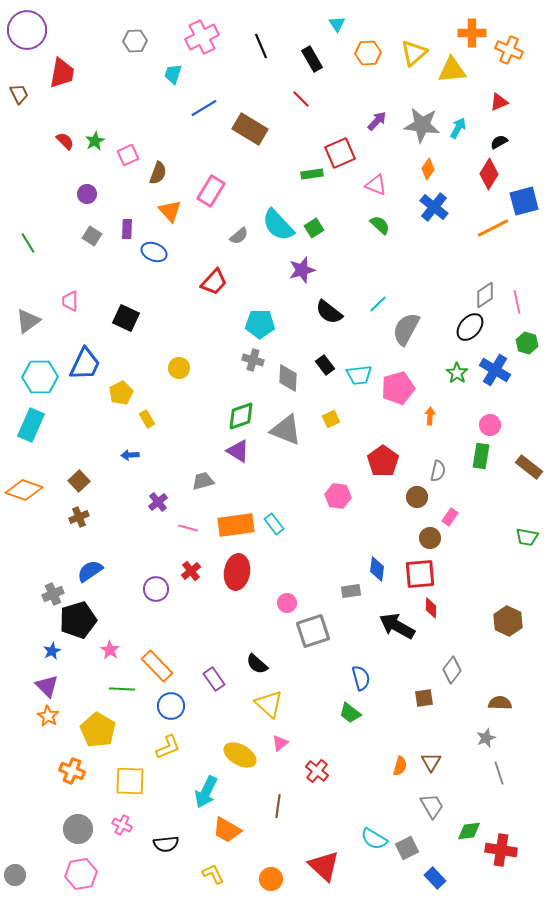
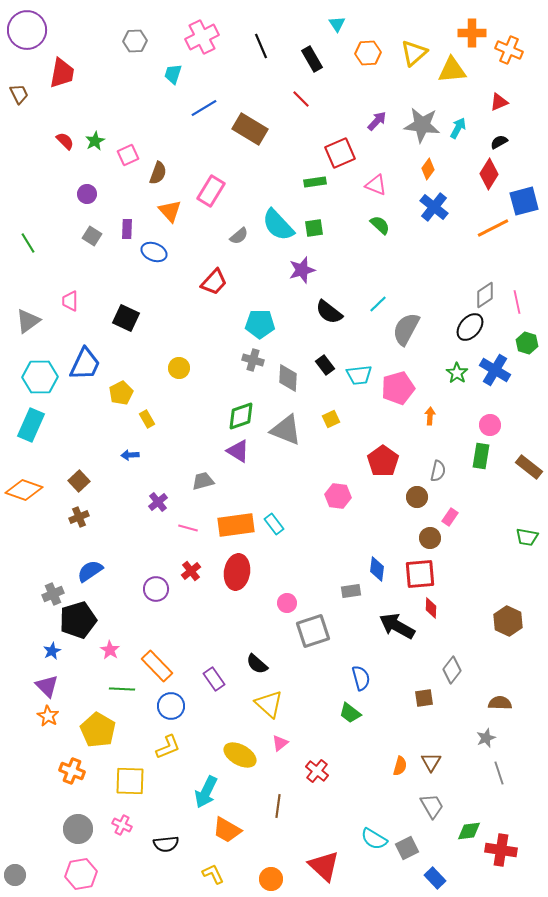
green rectangle at (312, 174): moved 3 px right, 8 px down
green square at (314, 228): rotated 24 degrees clockwise
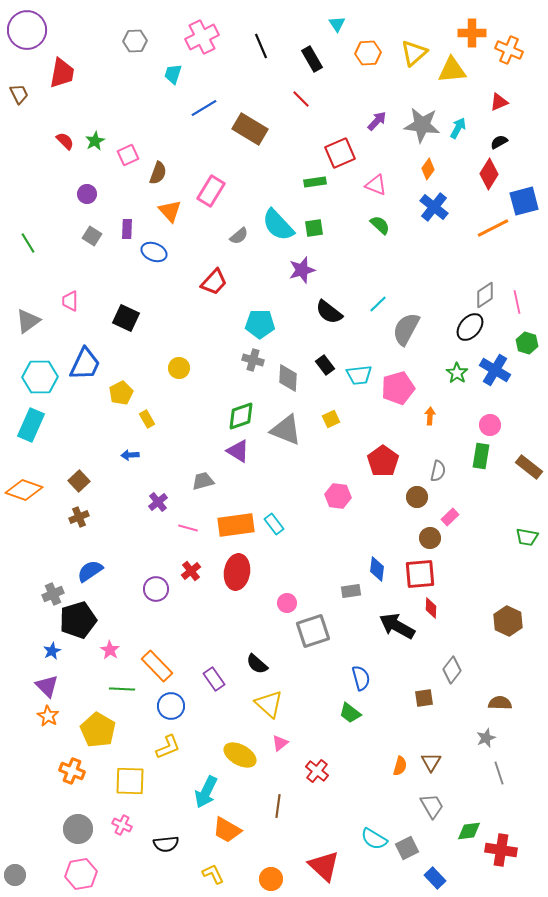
pink rectangle at (450, 517): rotated 12 degrees clockwise
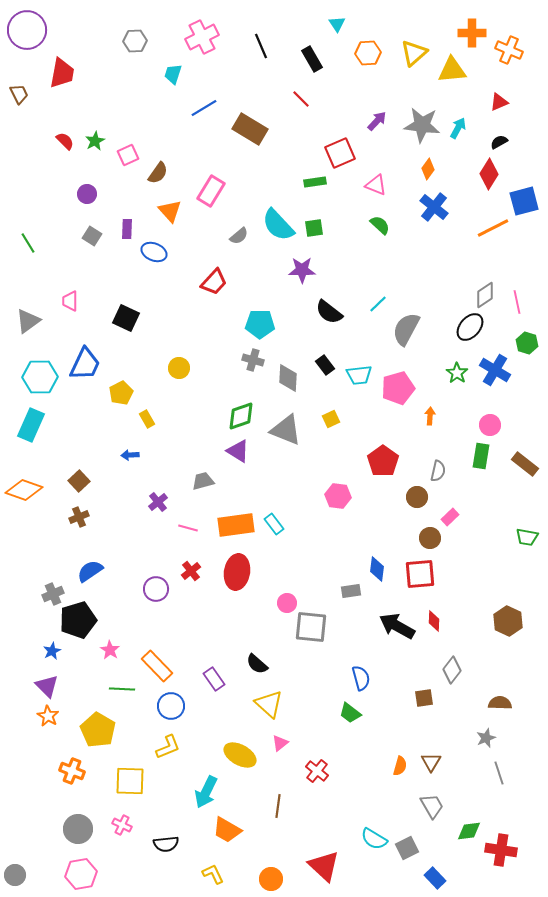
brown semicircle at (158, 173): rotated 15 degrees clockwise
purple star at (302, 270): rotated 16 degrees clockwise
brown rectangle at (529, 467): moved 4 px left, 3 px up
red diamond at (431, 608): moved 3 px right, 13 px down
gray square at (313, 631): moved 2 px left, 4 px up; rotated 24 degrees clockwise
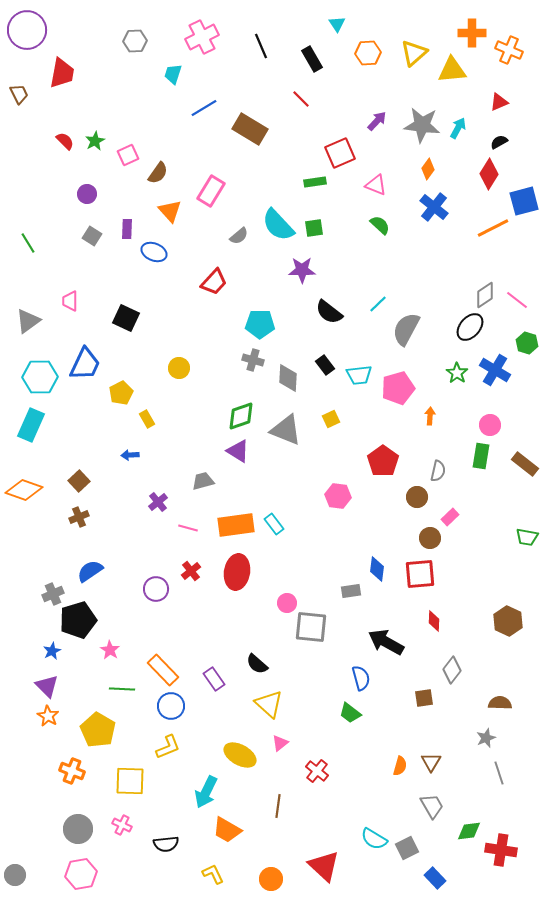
pink line at (517, 302): moved 2 px up; rotated 40 degrees counterclockwise
black arrow at (397, 626): moved 11 px left, 16 px down
orange rectangle at (157, 666): moved 6 px right, 4 px down
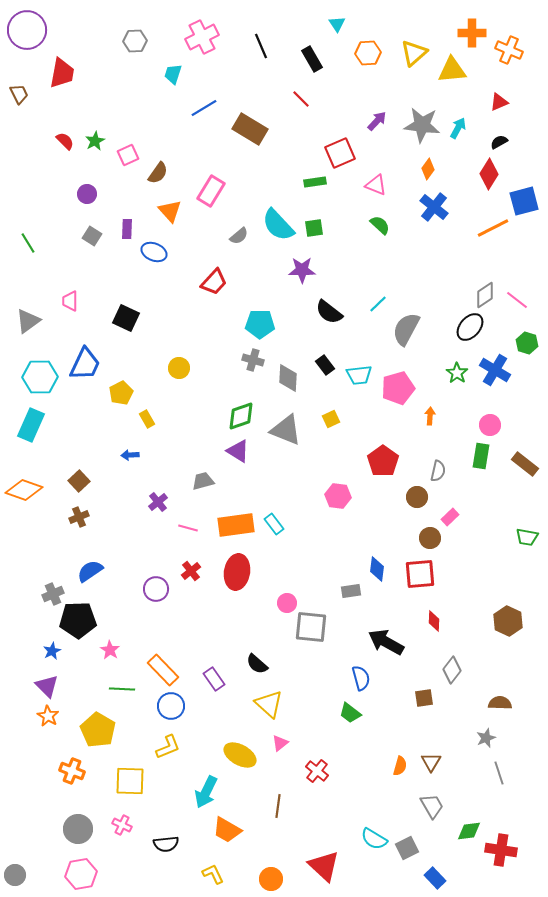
black pentagon at (78, 620): rotated 15 degrees clockwise
